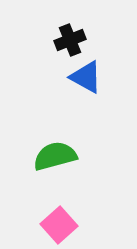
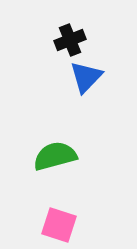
blue triangle: rotated 45 degrees clockwise
pink square: rotated 30 degrees counterclockwise
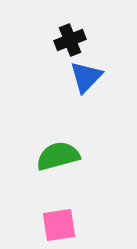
green semicircle: moved 3 px right
pink square: rotated 27 degrees counterclockwise
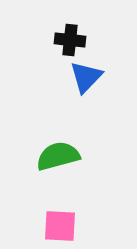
black cross: rotated 28 degrees clockwise
pink square: moved 1 px right, 1 px down; rotated 12 degrees clockwise
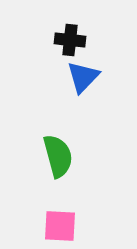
blue triangle: moved 3 px left
green semicircle: rotated 90 degrees clockwise
